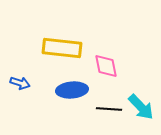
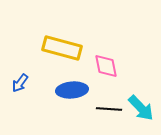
yellow rectangle: rotated 9 degrees clockwise
blue arrow: rotated 108 degrees clockwise
cyan arrow: moved 1 px down
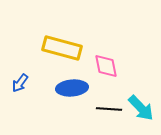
blue ellipse: moved 2 px up
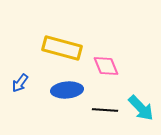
pink diamond: rotated 12 degrees counterclockwise
blue ellipse: moved 5 px left, 2 px down
black line: moved 4 px left, 1 px down
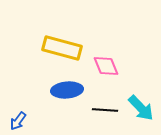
blue arrow: moved 2 px left, 38 px down
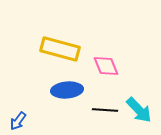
yellow rectangle: moved 2 px left, 1 px down
cyan arrow: moved 2 px left, 2 px down
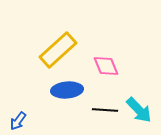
yellow rectangle: moved 2 px left, 1 px down; rotated 57 degrees counterclockwise
